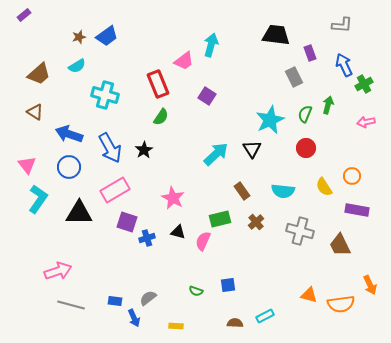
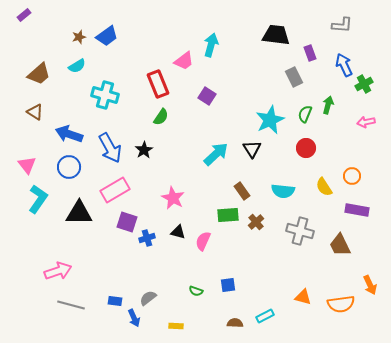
green rectangle at (220, 219): moved 8 px right, 4 px up; rotated 10 degrees clockwise
orange triangle at (309, 295): moved 6 px left, 2 px down
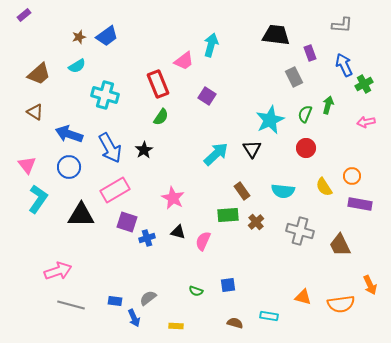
purple rectangle at (357, 210): moved 3 px right, 6 px up
black triangle at (79, 213): moved 2 px right, 2 px down
cyan rectangle at (265, 316): moved 4 px right; rotated 36 degrees clockwise
brown semicircle at (235, 323): rotated 14 degrees clockwise
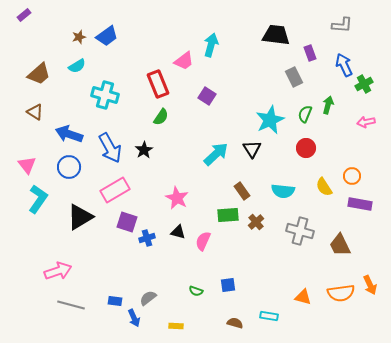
pink star at (173, 198): moved 4 px right
black triangle at (81, 215): moved 1 px left, 2 px down; rotated 32 degrees counterclockwise
orange semicircle at (341, 304): moved 11 px up
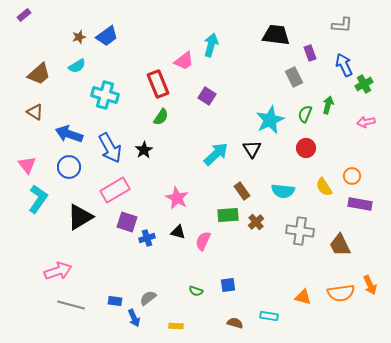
gray cross at (300, 231): rotated 8 degrees counterclockwise
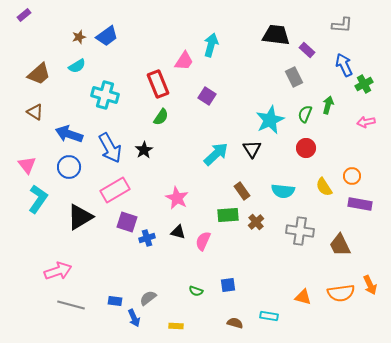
purple rectangle at (310, 53): moved 3 px left, 3 px up; rotated 28 degrees counterclockwise
pink trapezoid at (184, 61): rotated 20 degrees counterclockwise
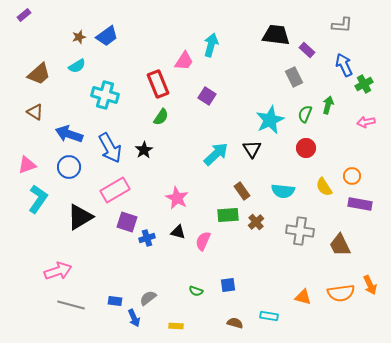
pink triangle at (27, 165): rotated 48 degrees clockwise
